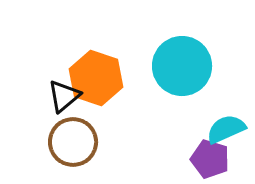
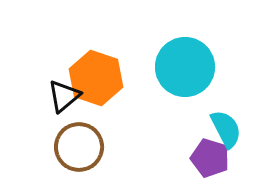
cyan circle: moved 3 px right, 1 px down
cyan semicircle: rotated 87 degrees clockwise
brown circle: moved 6 px right, 5 px down
purple pentagon: moved 1 px up
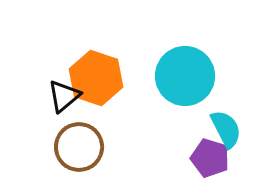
cyan circle: moved 9 px down
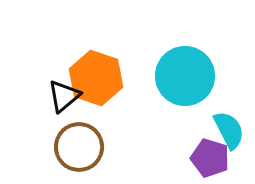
cyan semicircle: moved 3 px right, 1 px down
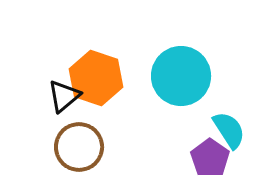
cyan circle: moved 4 px left
cyan semicircle: rotated 6 degrees counterclockwise
purple pentagon: rotated 18 degrees clockwise
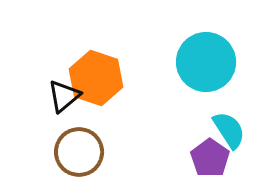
cyan circle: moved 25 px right, 14 px up
brown circle: moved 5 px down
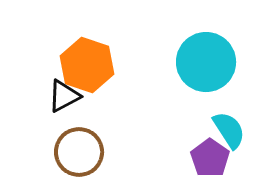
orange hexagon: moved 9 px left, 13 px up
black triangle: rotated 12 degrees clockwise
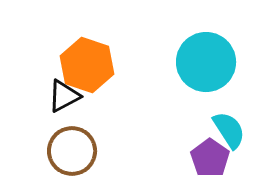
brown circle: moved 7 px left, 1 px up
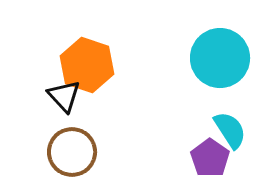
cyan circle: moved 14 px right, 4 px up
black triangle: rotated 45 degrees counterclockwise
cyan semicircle: moved 1 px right
brown circle: moved 1 px down
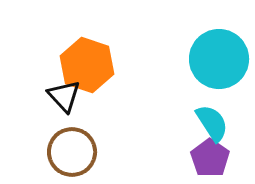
cyan circle: moved 1 px left, 1 px down
cyan semicircle: moved 18 px left, 7 px up
